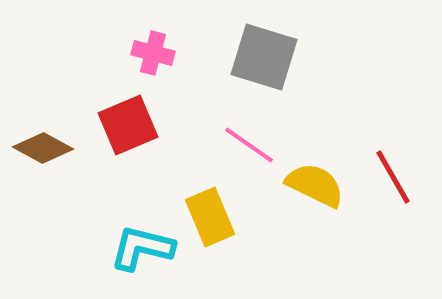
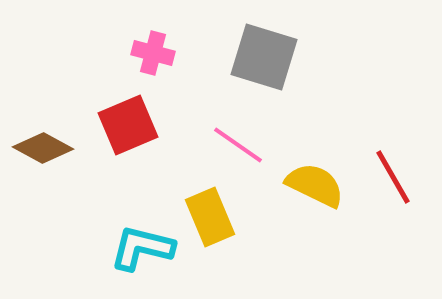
pink line: moved 11 px left
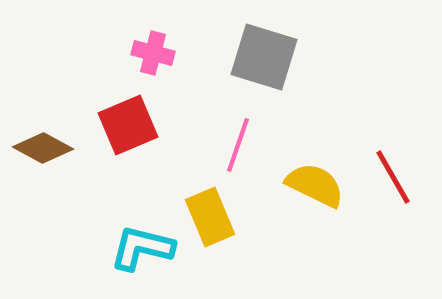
pink line: rotated 74 degrees clockwise
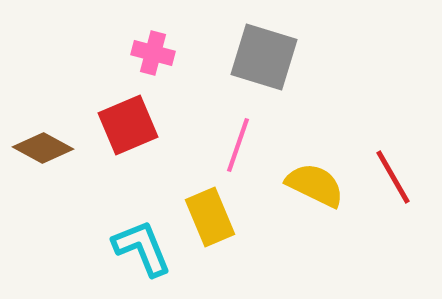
cyan L-shape: rotated 54 degrees clockwise
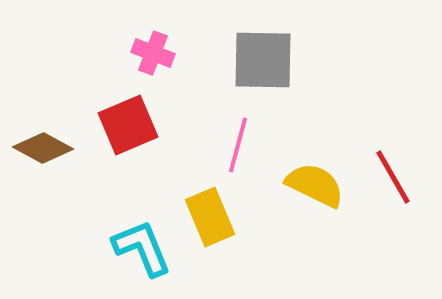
pink cross: rotated 6 degrees clockwise
gray square: moved 1 px left, 3 px down; rotated 16 degrees counterclockwise
pink line: rotated 4 degrees counterclockwise
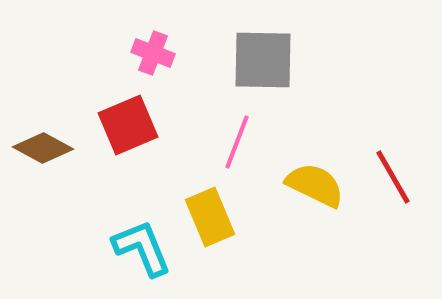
pink line: moved 1 px left, 3 px up; rotated 6 degrees clockwise
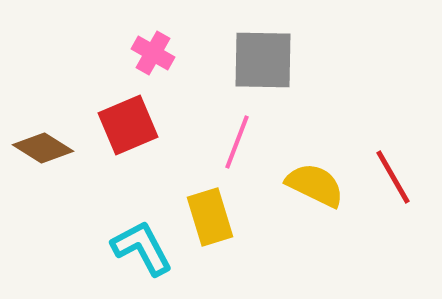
pink cross: rotated 9 degrees clockwise
brown diamond: rotated 4 degrees clockwise
yellow rectangle: rotated 6 degrees clockwise
cyan L-shape: rotated 6 degrees counterclockwise
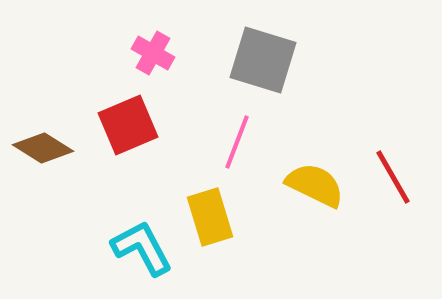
gray square: rotated 16 degrees clockwise
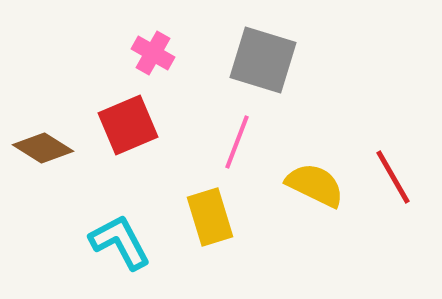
cyan L-shape: moved 22 px left, 6 px up
